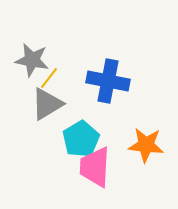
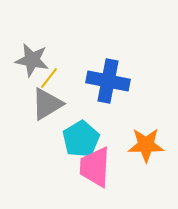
orange star: rotated 6 degrees counterclockwise
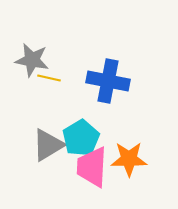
yellow line: rotated 65 degrees clockwise
gray triangle: moved 1 px right, 41 px down
cyan pentagon: moved 1 px up
orange star: moved 17 px left, 14 px down
pink trapezoid: moved 3 px left
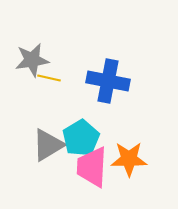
gray star: rotated 20 degrees counterclockwise
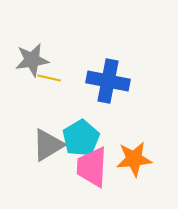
orange star: moved 5 px right; rotated 6 degrees counterclockwise
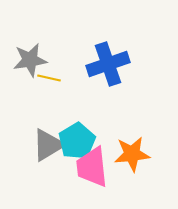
gray star: moved 2 px left
blue cross: moved 17 px up; rotated 30 degrees counterclockwise
cyan pentagon: moved 4 px left, 3 px down
orange star: moved 2 px left, 5 px up
pink trapezoid: rotated 9 degrees counterclockwise
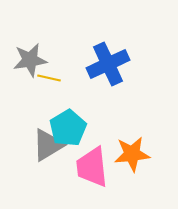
blue cross: rotated 6 degrees counterclockwise
cyan pentagon: moved 9 px left, 13 px up
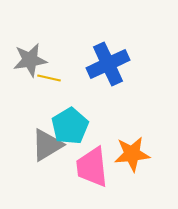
cyan pentagon: moved 2 px right, 2 px up
gray triangle: moved 1 px left
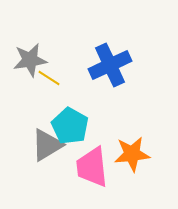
blue cross: moved 2 px right, 1 px down
yellow line: rotated 20 degrees clockwise
cyan pentagon: rotated 12 degrees counterclockwise
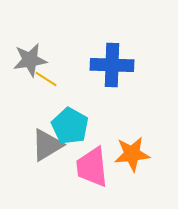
blue cross: moved 2 px right; rotated 27 degrees clockwise
yellow line: moved 3 px left, 1 px down
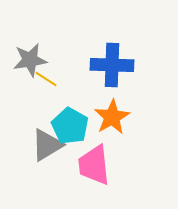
orange star: moved 20 px left, 37 px up; rotated 24 degrees counterclockwise
pink trapezoid: moved 2 px right, 2 px up
